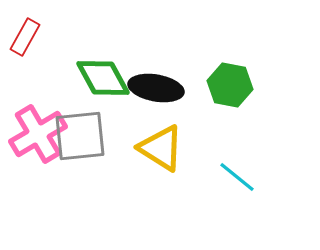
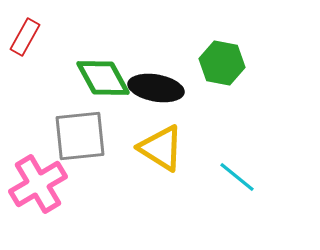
green hexagon: moved 8 px left, 22 px up
pink cross: moved 50 px down
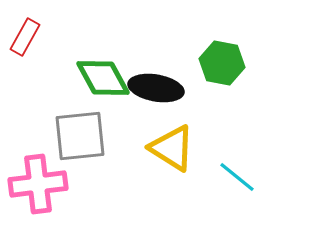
yellow triangle: moved 11 px right
pink cross: rotated 24 degrees clockwise
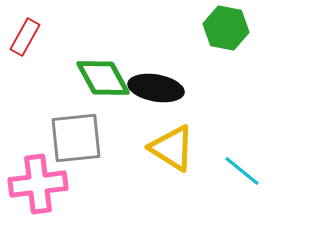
green hexagon: moved 4 px right, 35 px up
gray square: moved 4 px left, 2 px down
cyan line: moved 5 px right, 6 px up
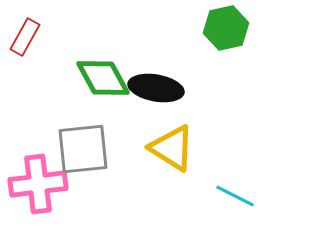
green hexagon: rotated 24 degrees counterclockwise
gray square: moved 7 px right, 11 px down
cyan line: moved 7 px left, 25 px down; rotated 12 degrees counterclockwise
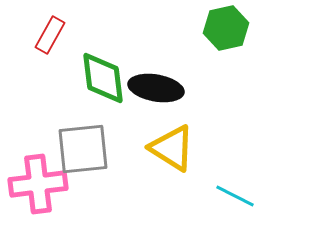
red rectangle: moved 25 px right, 2 px up
green diamond: rotated 22 degrees clockwise
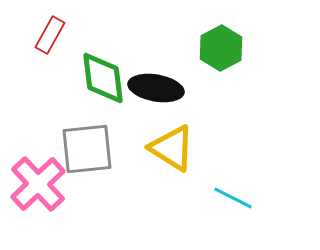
green hexagon: moved 5 px left, 20 px down; rotated 15 degrees counterclockwise
gray square: moved 4 px right
pink cross: rotated 36 degrees counterclockwise
cyan line: moved 2 px left, 2 px down
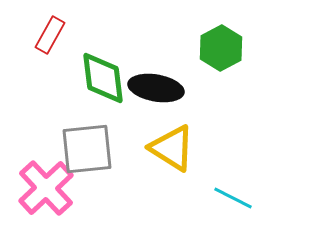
pink cross: moved 8 px right, 4 px down
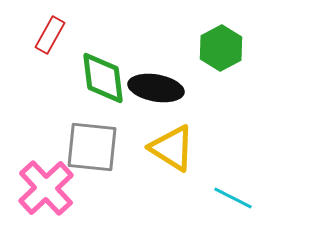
gray square: moved 5 px right, 2 px up; rotated 12 degrees clockwise
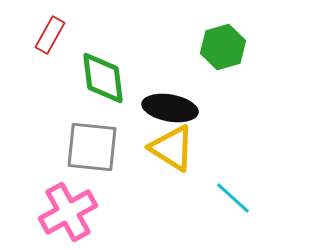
green hexagon: moved 2 px right, 1 px up; rotated 12 degrees clockwise
black ellipse: moved 14 px right, 20 px down
pink cross: moved 22 px right, 24 px down; rotated 14 degrees clockwise
cyan line: rotated 15 degrees clockwise
